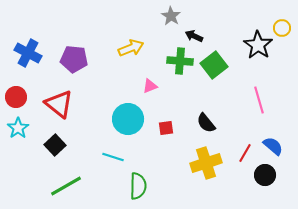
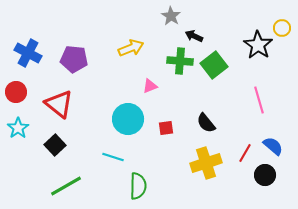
red circle: moved 5 px up
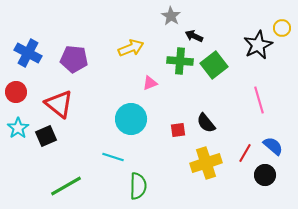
black star: rotated 12 degrees clockwise
pink triangle: moved 3 px up
cyan circle: moved 3 px right
red square: moved 12 px right, 2 px down
black square: moved 9 px left, 9 px up; rotated 20 degrees clockwise
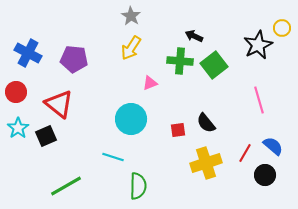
gray star: moved 40 px left
yellow arrow: rotated 145 degrees clockwise
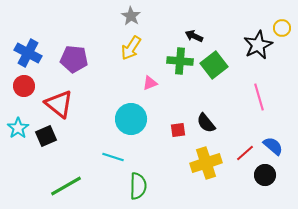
red circle: moved 8 px right, 6 px up
pink line: moved 3 px up
red line: rotated 18 degrees clockwise
